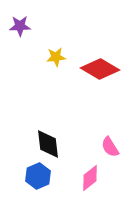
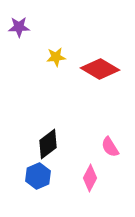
purple star: moved 1 px left, 1 px down
black diamond: rotated 60 degrees clockwise
pink diamond: rotated 24 degrees counterclockwise
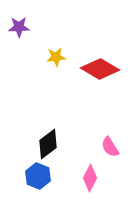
blue hexagon: rotated 15 degrees counterclockwise
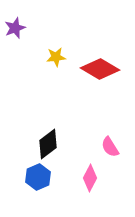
purple star: moved 4 px left, 1 px down; rotated 20 degrees counterclockwise
blue hexagon: moved 1 px down; rotated 15 degrees clockwise
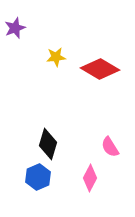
black diamond: rotated 36 degrees counterclockwise
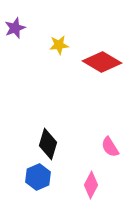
yellow star: moved 3 px right, 12 px up
red diamond: moved 2 px right, 7 px up
pink diamond: moved 1 px right, 7 px down
